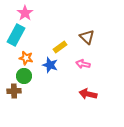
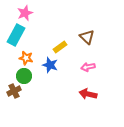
pink star: rotated 14 degrees clockwise
pink arrow: moved 5 px right, 3 px down; rotated 24 degrees counterclockwise
brown cross: rotated 24 degrees counterclockwise
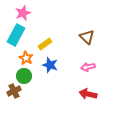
pink star: moved 2 px left
yellow rectangle: moved 15 px left, 3 px up
orange star: rotated 16 degrees clockwise
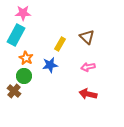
pink star: rotated 21 degrees clockwise
yellow rectangle: moved 15 px right; rotated 24 degrees counterclockwise
blue star: rotated 28 degrees counterclockwise
brown cross: rotated 24 degrees counterclockwise
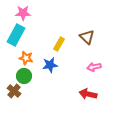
yellow rectangle: moved 1 px left
orange star: rotated 16 degrees counterclockwise
pink arrow: moved 6 px right
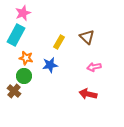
pink star: rotated 21 degrees counterclockwise
yellow rectangle: moved 2 px up
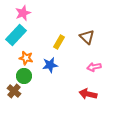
cyan rectangle: rotated 15 degrees clockwise
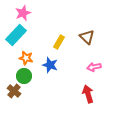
blue star: rotated 28 degrees clockwise
red arrow: rotated 60 degrees clockwise
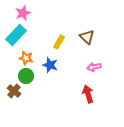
green circle: moved 2 px right
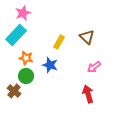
pink arrow: rotated 24 degrees counterclockwise
